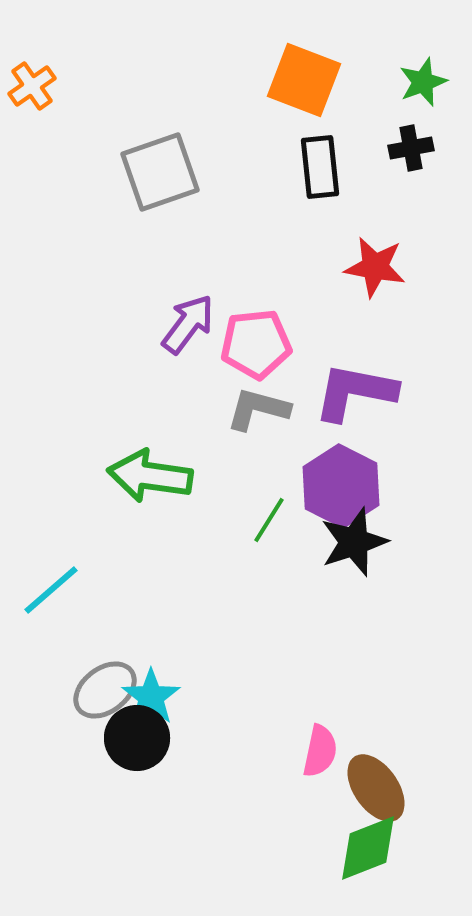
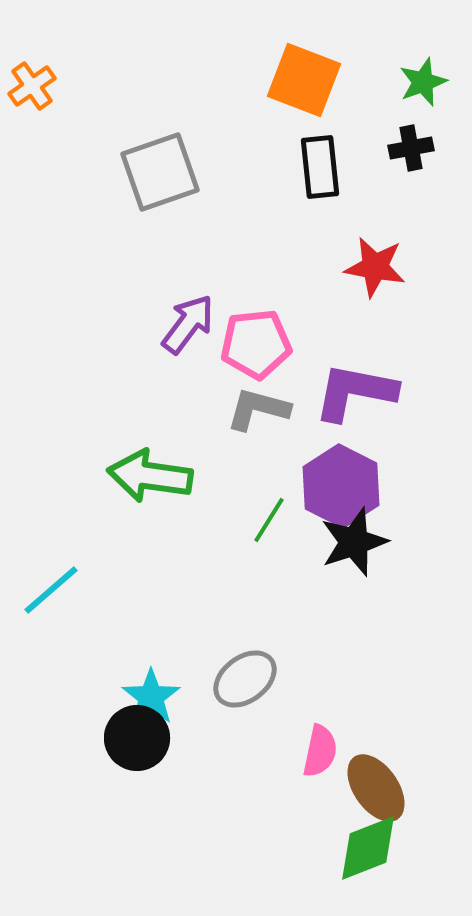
gray ellipse: moved 140 px right, 11 px up
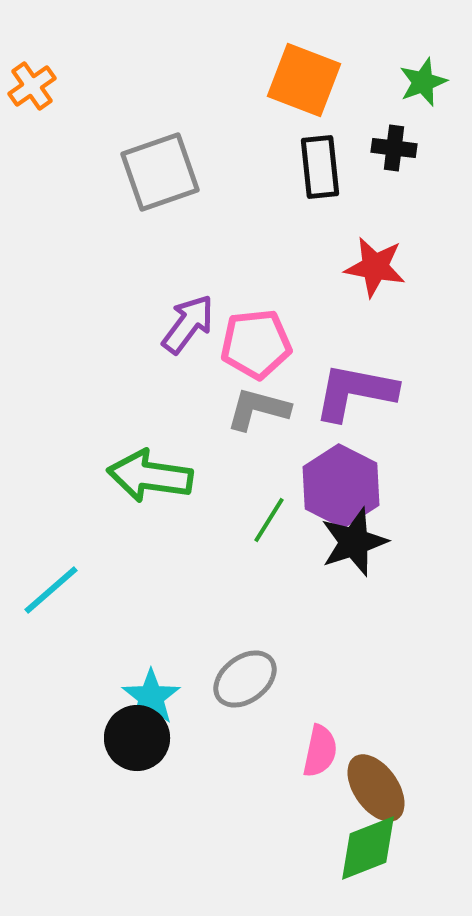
black cross: moved 17 px left; rotated 18 degrees clockwise
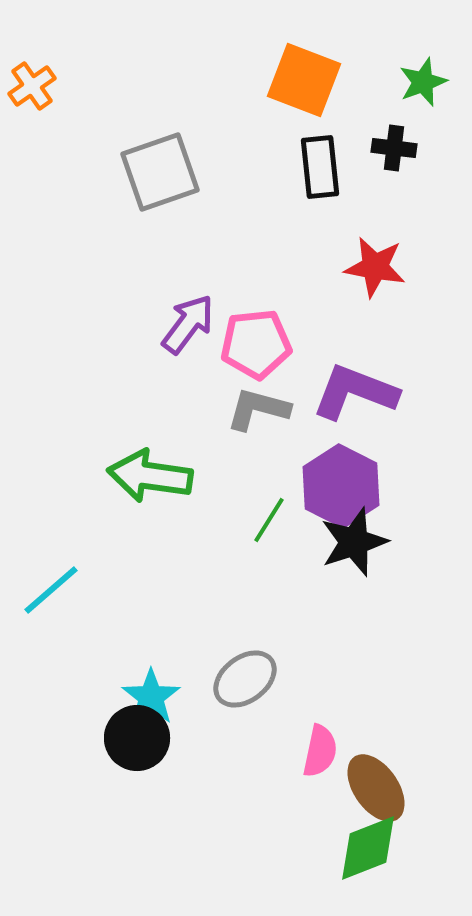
purple L-shape: rotated 10 degrees clockwise
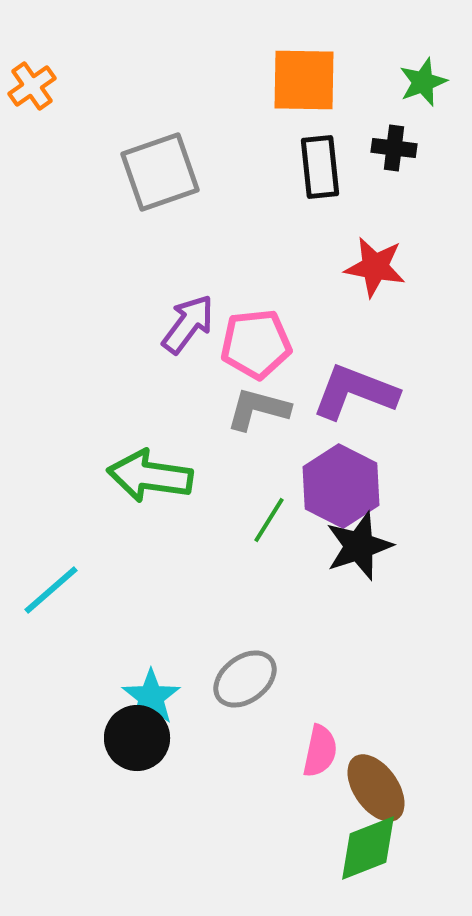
orange square: rotated 20 degrees counterclockwise
black star: moved 5 px right, 4 px down
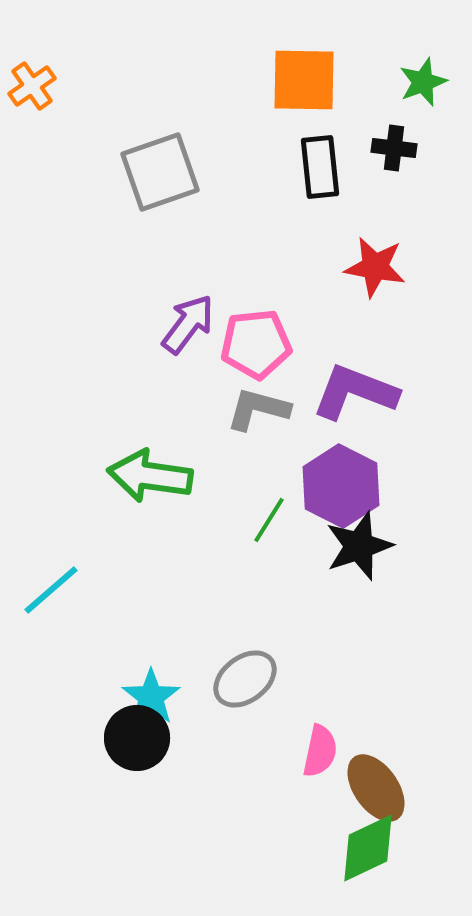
green diamond: rotated 4 degrees counterclockwise
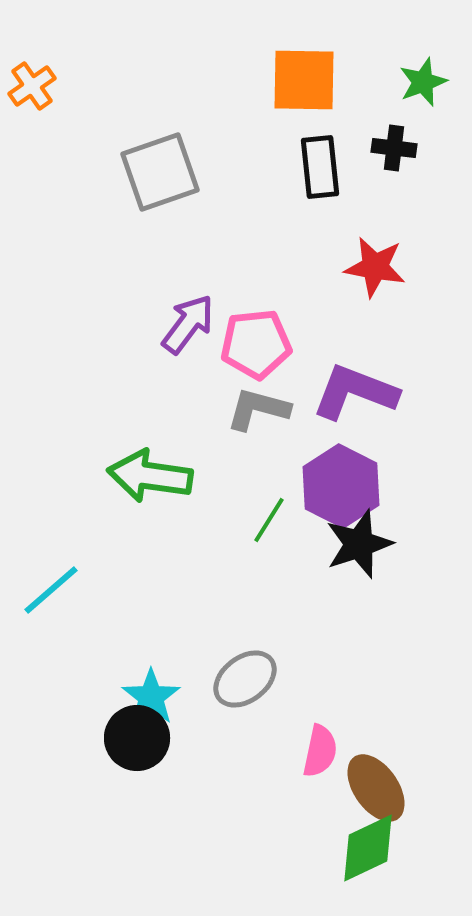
black star: moved 2 px up
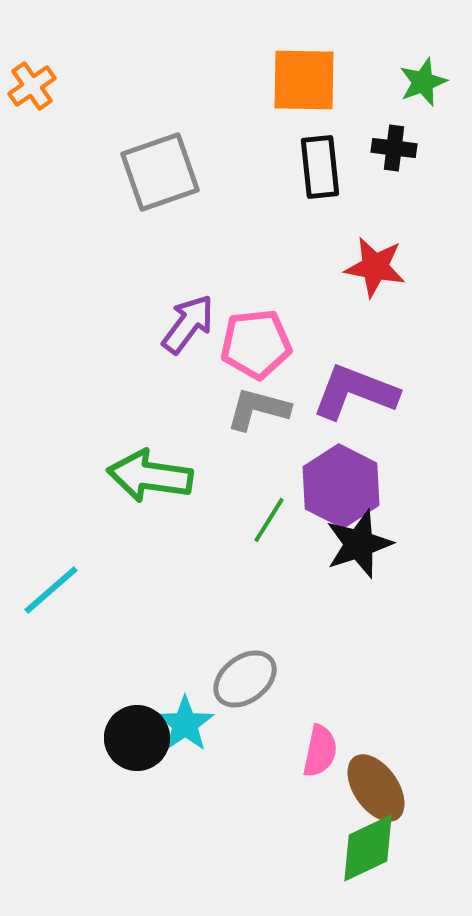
cyan star: moved 34 px right, 27 px down
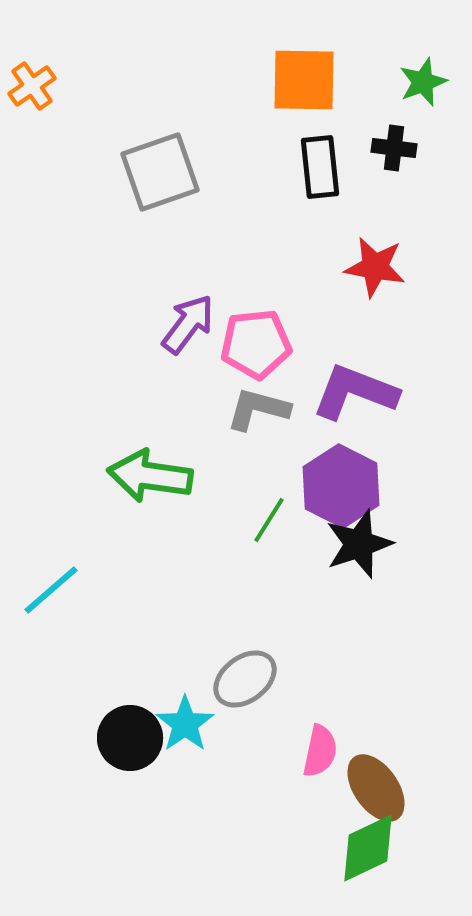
black circle: moved 7 px left
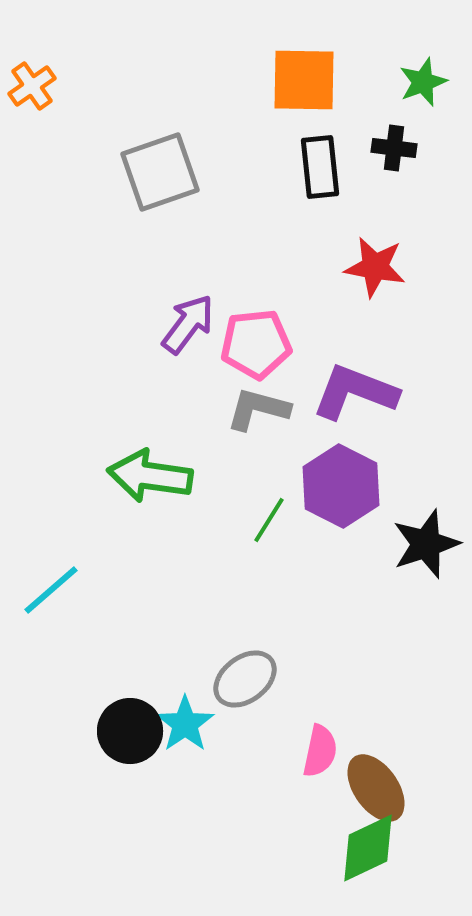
black star: moved 67 px right
black circle: moved 7 px up
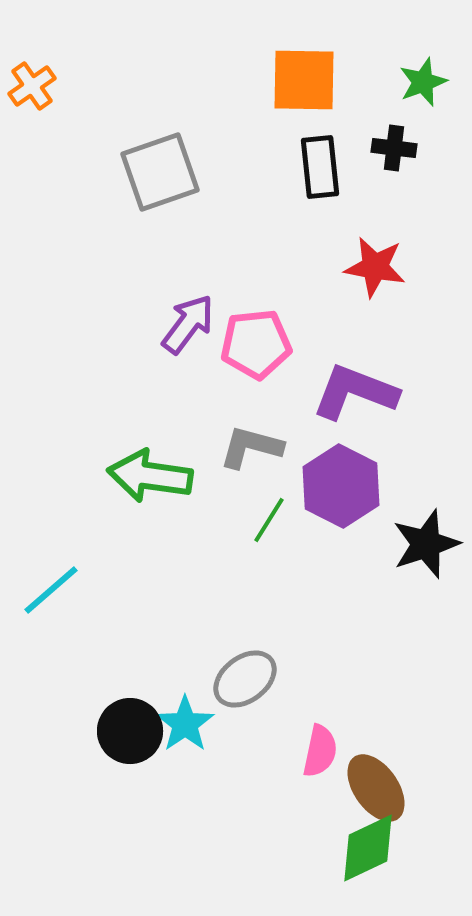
gray L-shape: moved 7 px left, 38 px down
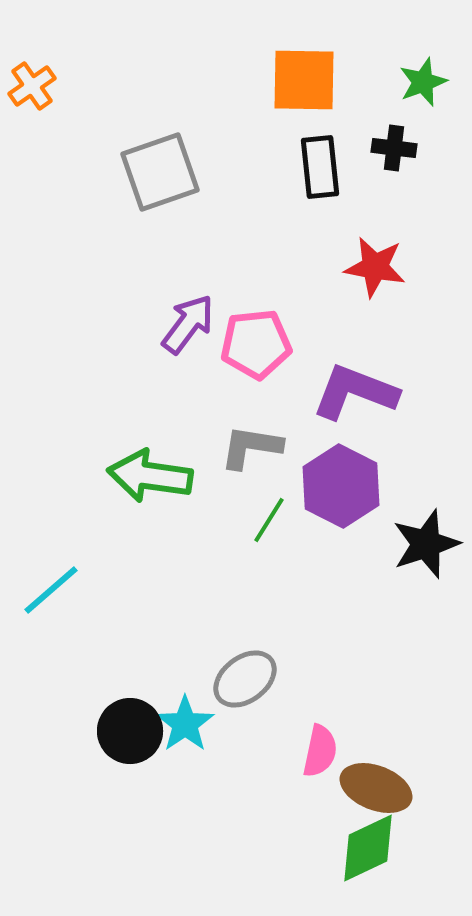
gray L-shape: rotated 6 degrees counterclockwise
brown ellipse: rotated 34 degrees counterclockwise
